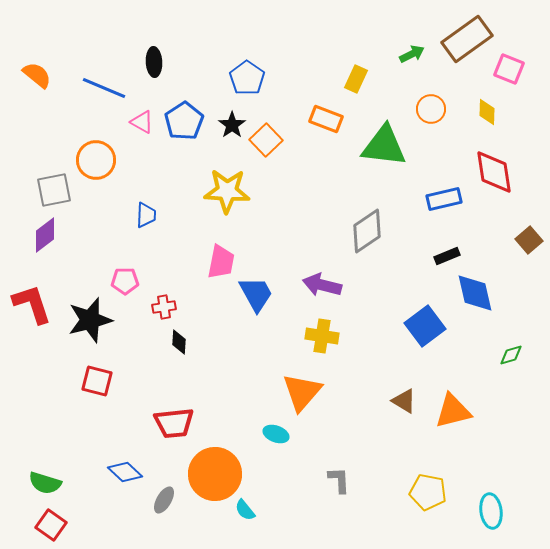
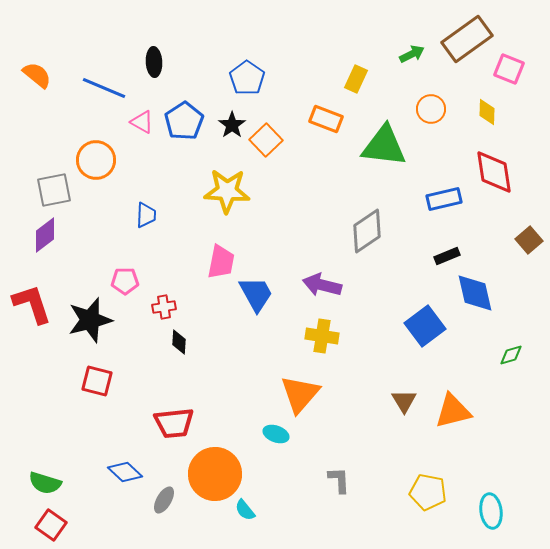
orange triangle at (302, 392): moved 2 px left, 2 px down
brown triangle at (404, 401): rotated 28 degrees clockwise
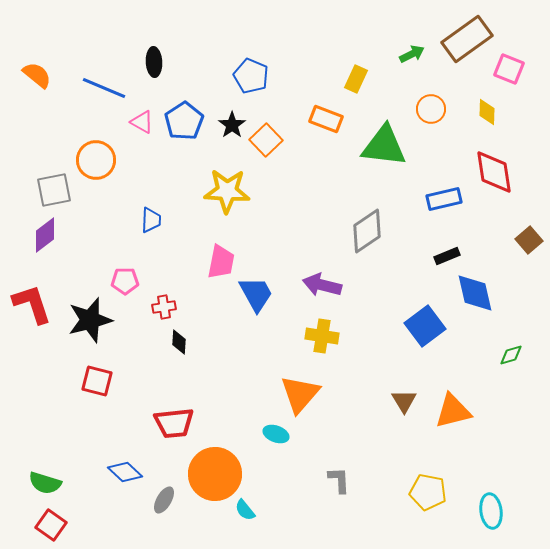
blue pentagon at (247, 78): moved 4 px right, 2 px up; rotated 12 degrees counterclockwise
blue trapezoid at (146, 215): moved 5 px right, 5 px down
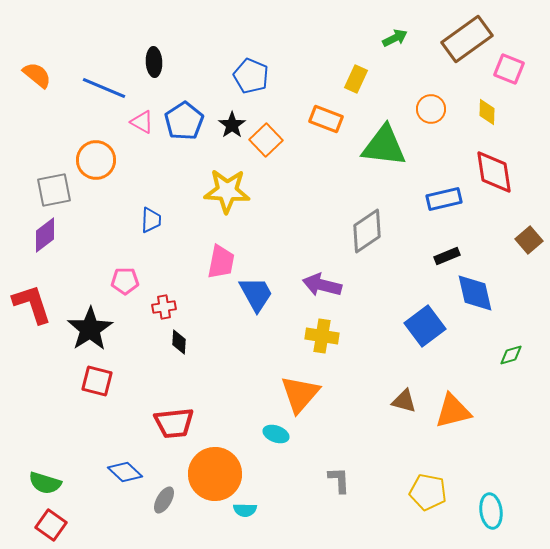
green arrow at (412, 54): moved 17 px left, 16 px up
black star at (90, 320): moved 9 px down; rotated 18 degrees counterclockwise
brown triangle at (404, 401): rotated 44 degrees counterclockwise
cyan semicircle at (245, 510): rotated 50 degrees counterclockwise
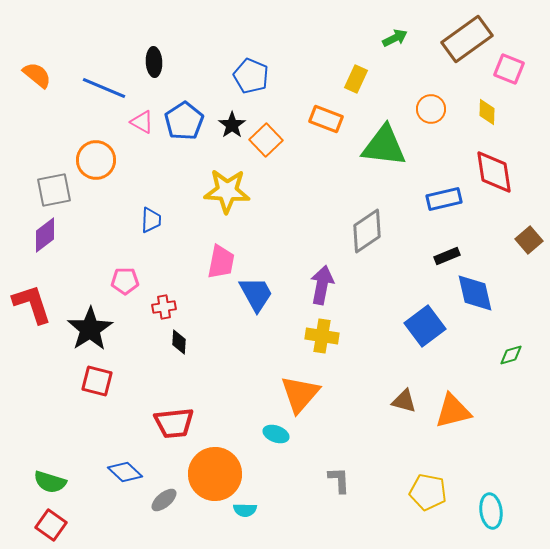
purple arrow at (322, 285): rotated 87 degrees clockwise
green semicircle at (45, 483): moved 5 px right, 1 px up
gray ellipse at (164, 500): rotated 20 degrees clockwise
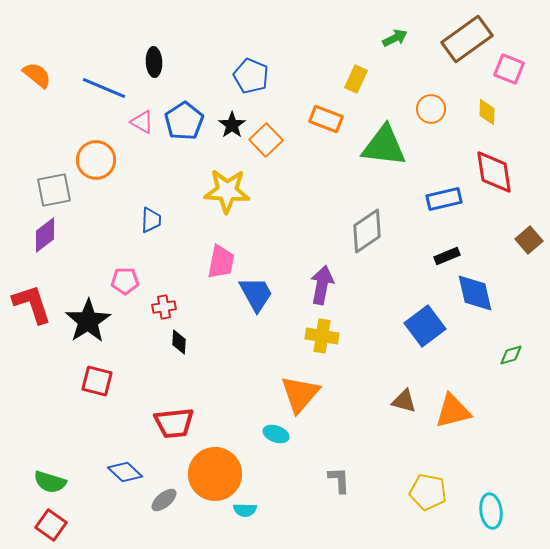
black star at (90, 329): moved 2 px left, 8 px up
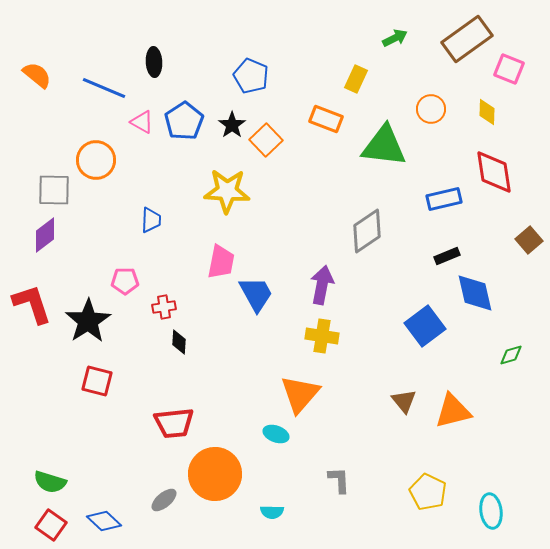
gray square at (54, 190): rotated 12 degrees clockwise
brown triangle at (404, 401): rotated 36 degrees clockwise
blue diamond at (125, 472): moved 21 px left, 49 px down
yellow pentagon at (428, 492): rotated 15 degrees clockwise
cyan semicircle at (245, 510): moved 27 px right, 2 px down
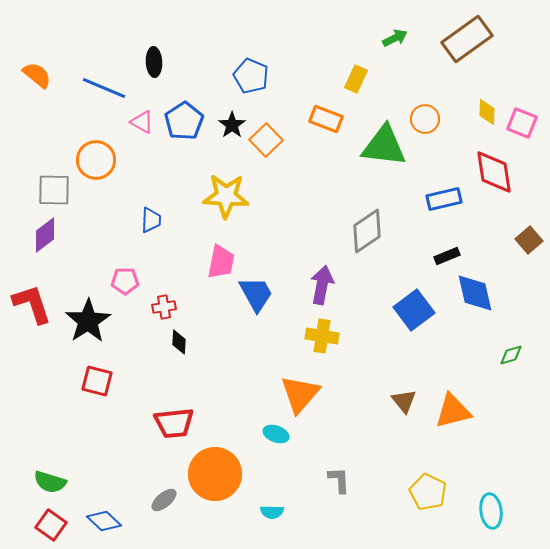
pink square at (509, 69): moved 13 px right, 54 px down
orange circle at (431, 109): moved 6 px left, 10 px down
yellow star at (227, 191): moved 1 px left, 5 px down
blue square at (425, 326): moved 11 px left, 16 px up
